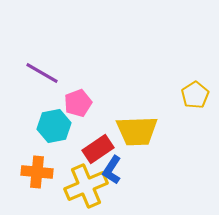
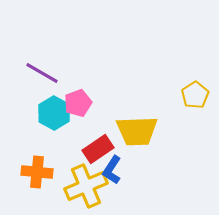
cyan hexagon: moved 13 px up; rotated 20 degrees counterclockwise
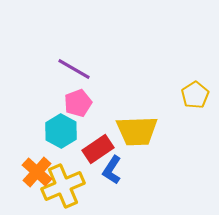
purple line: moved 32 px right, 4 px up
cyan hexagon: moved 7 px right, 18 px down
orange cross: rotated 36 degrees clockwise
yellow cross: moved 23 px left
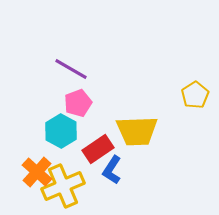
purple line: moved 3 px left
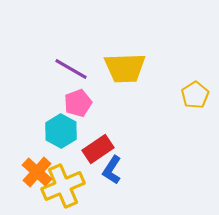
yellow trapezoid: moved 12 px left, 63 px up
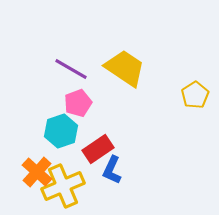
yellow trapezoid: rotated 144 degrees counterclockwise
cyan hexagon: rotated 12 degrees clockwise
blue L-shape: rotated 8 degrees counterclockwise
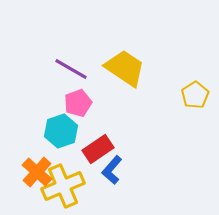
blue L-shape: rotated 16 degrees clockwise
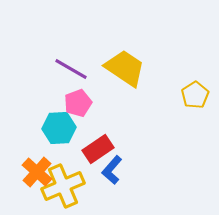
cyan hexagon: moved 2 px left, 3 px up; rotated 16 degrees clockwise
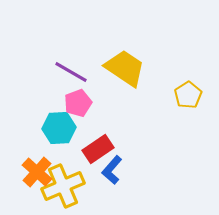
purple line: moved 3 px down
yellow pentagon: moved 7 px left
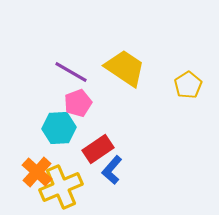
yellow pentagon: moved 10 px up
yellow cross: moved 2 px left, 1 px down
